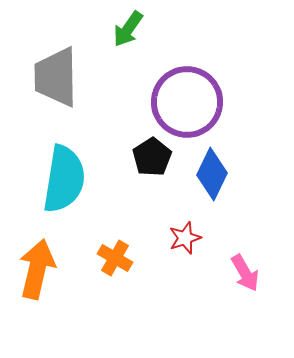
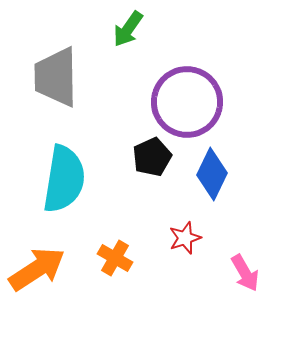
black pentagon: rotated 9 degrees clockwise
orange arrow: rotated 44 degrees clockwise
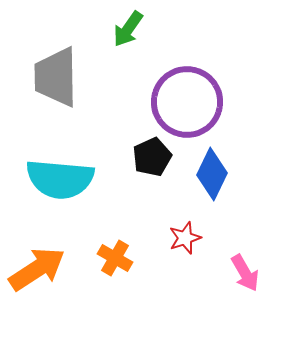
cyan semicircle: moved 4 px left; rotated 86 degrees clockwise
